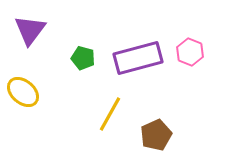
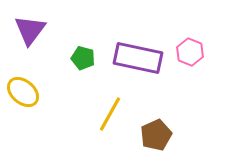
purple rectangle: rotated 27 degrees clockwise
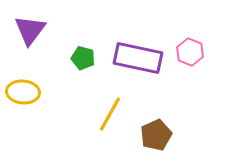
yellow ellipse: rotated 36 degrees counterclockwise
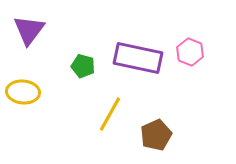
purple triangle: moved 1 px left
green pentagon: moved 8 px down
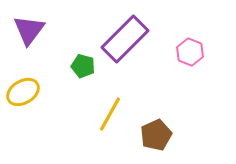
purple rectangle: moved 13 px left, 19 px up; rotated 57 degrees counterclockwise
yellow ellipse: rotated 36 degrees counterclockwise
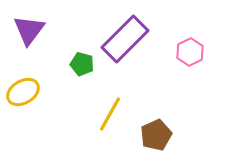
pink hexagon: rotated 12 degrees clockwise
green pentagon: moved 1 px left, 2 px up
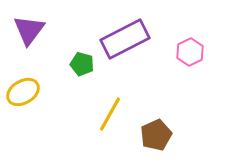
purple rectangle: rotated 18 degrees clockwise
